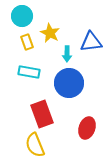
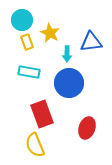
cyan circle: moved 4 px down
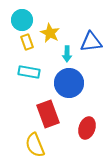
red rectangle: moved 6 px right
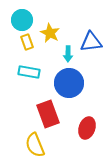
cyan arrow: moved 1 px right
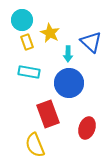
blue triangle: rotated 50 degrees clockwise
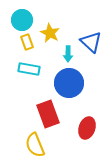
cyan rectangle: moved 3 px up
